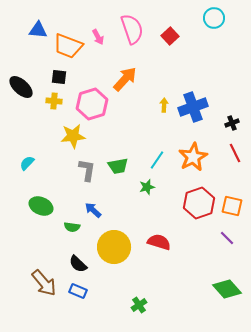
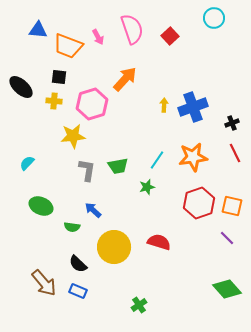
orange star: rotated 20 degrees clockwise
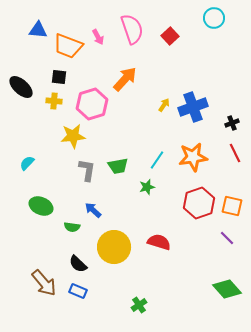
yellow arrow: rotated 32 degrees clockwise
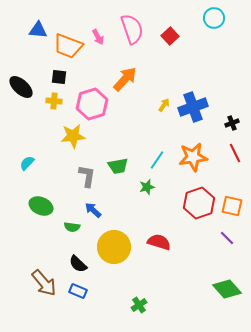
gray L-shape: moved 6 px down
